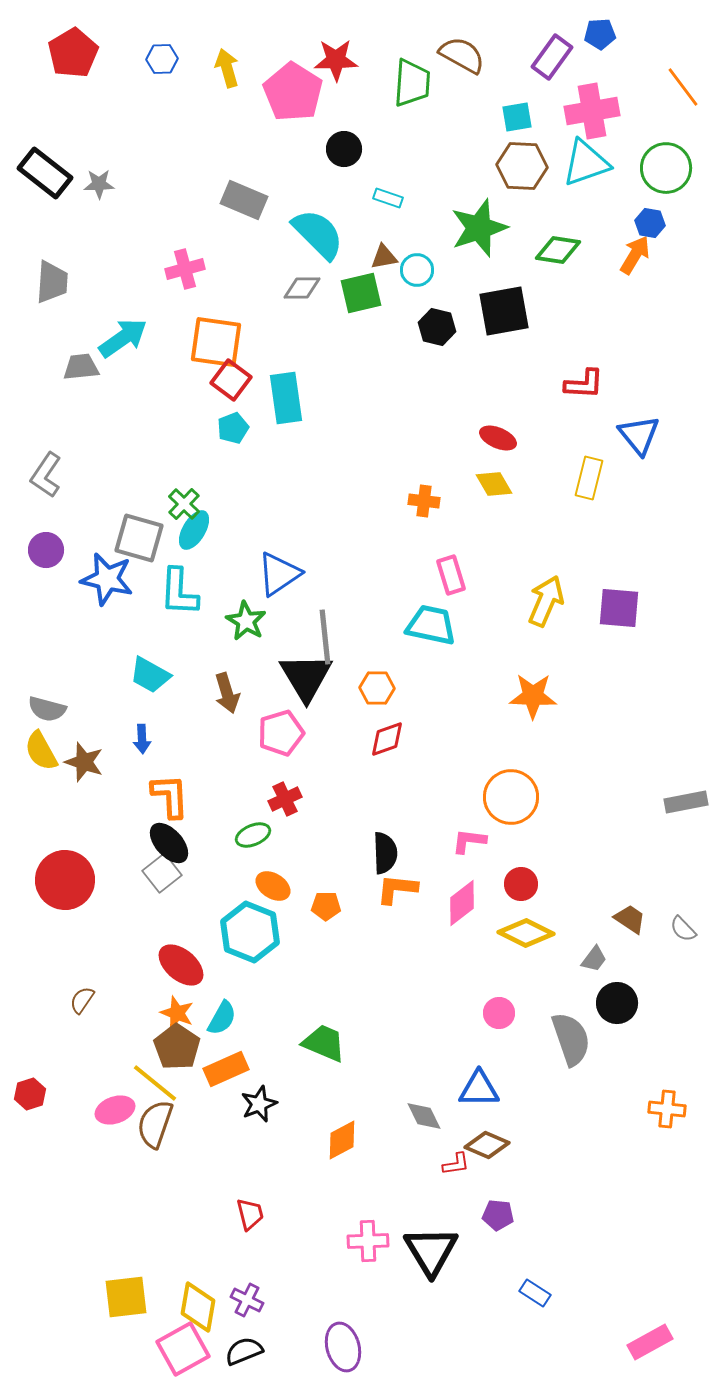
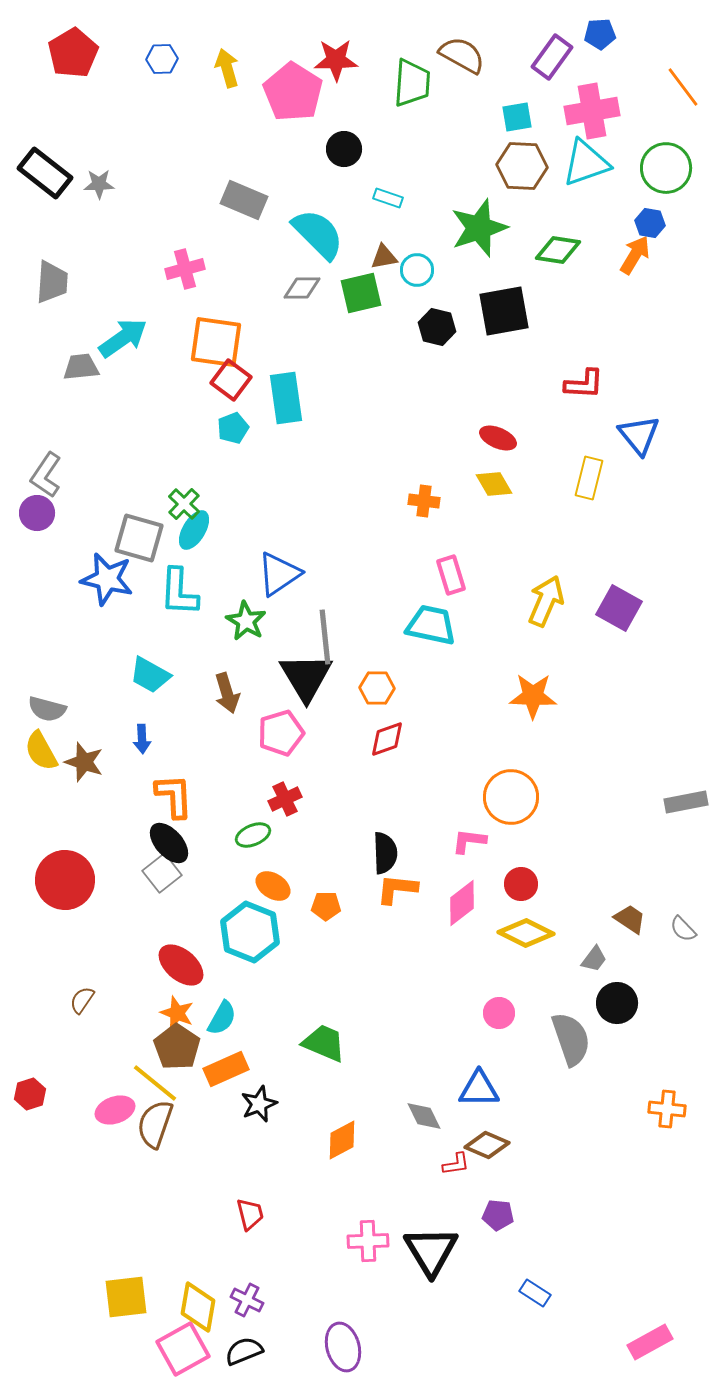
purple circle at (46, 550): moved 9 px left, 37 px up
purple square at (619, 608): rotated 24 degrees clockwise
orange L-shape at (170, 796): moved 4 px right
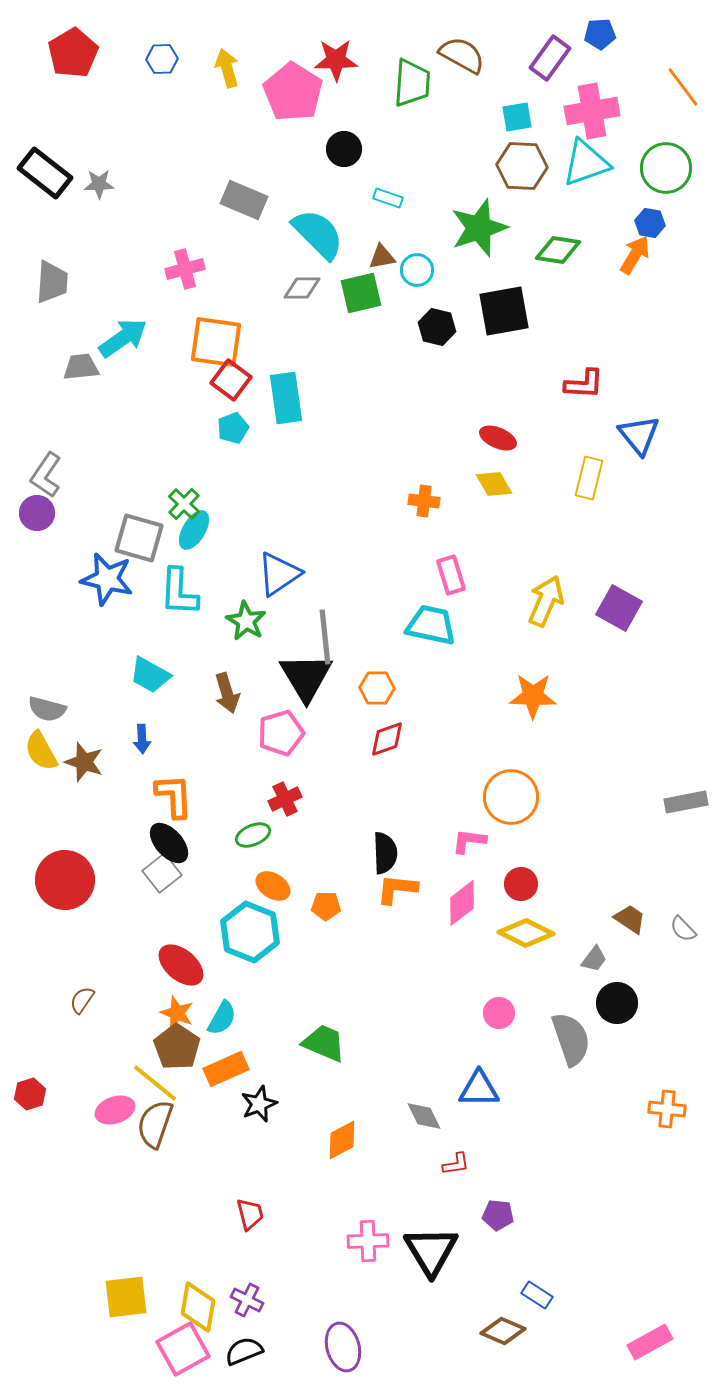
purple rectangle at (552, 57): moved 2 px left, 1 px down
brown triangle at (384, 257): moved 2 px left
brown diamond at (487, 1145): moved 16 px right, 186 px down
blue rectangle at (535, 1293): moved 2 px right, 2 px down
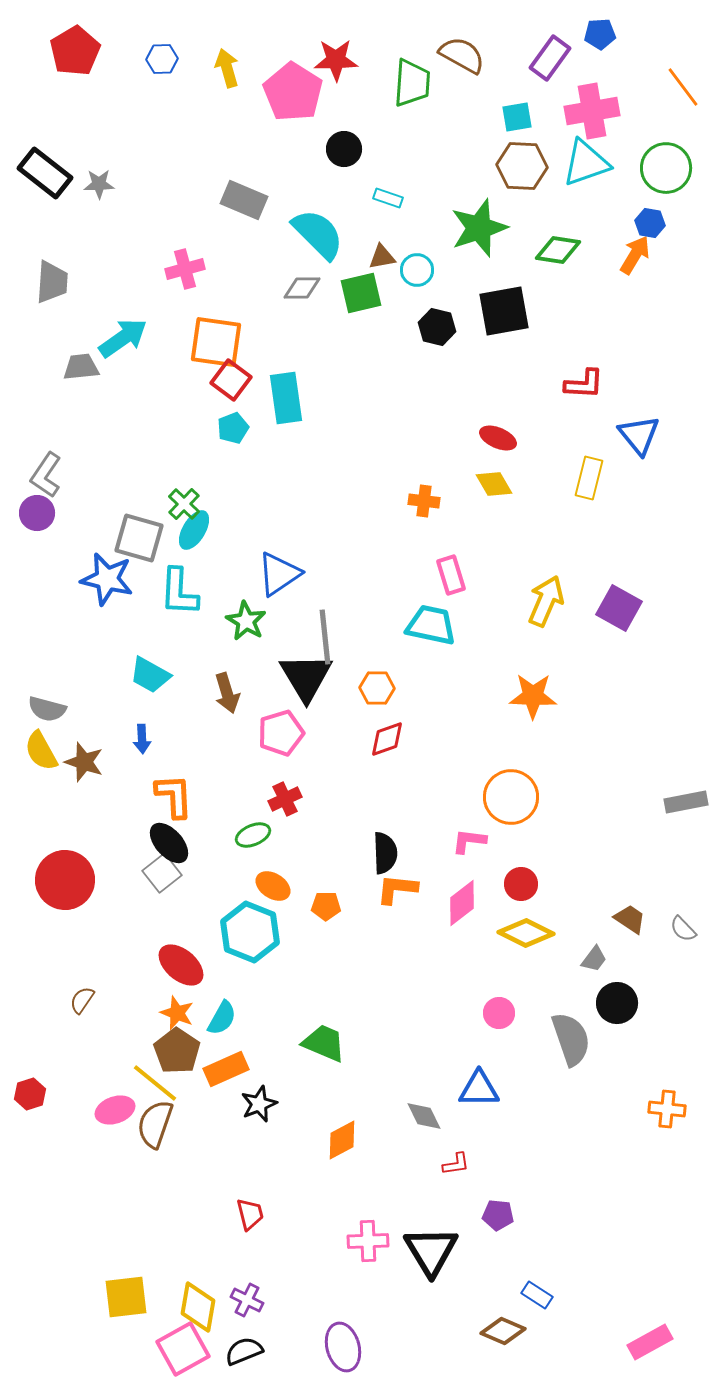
red pentagon at (73, 53): moved 2 px right, 2 px up
brown pentagon at (177, 1047): moved 4 px down
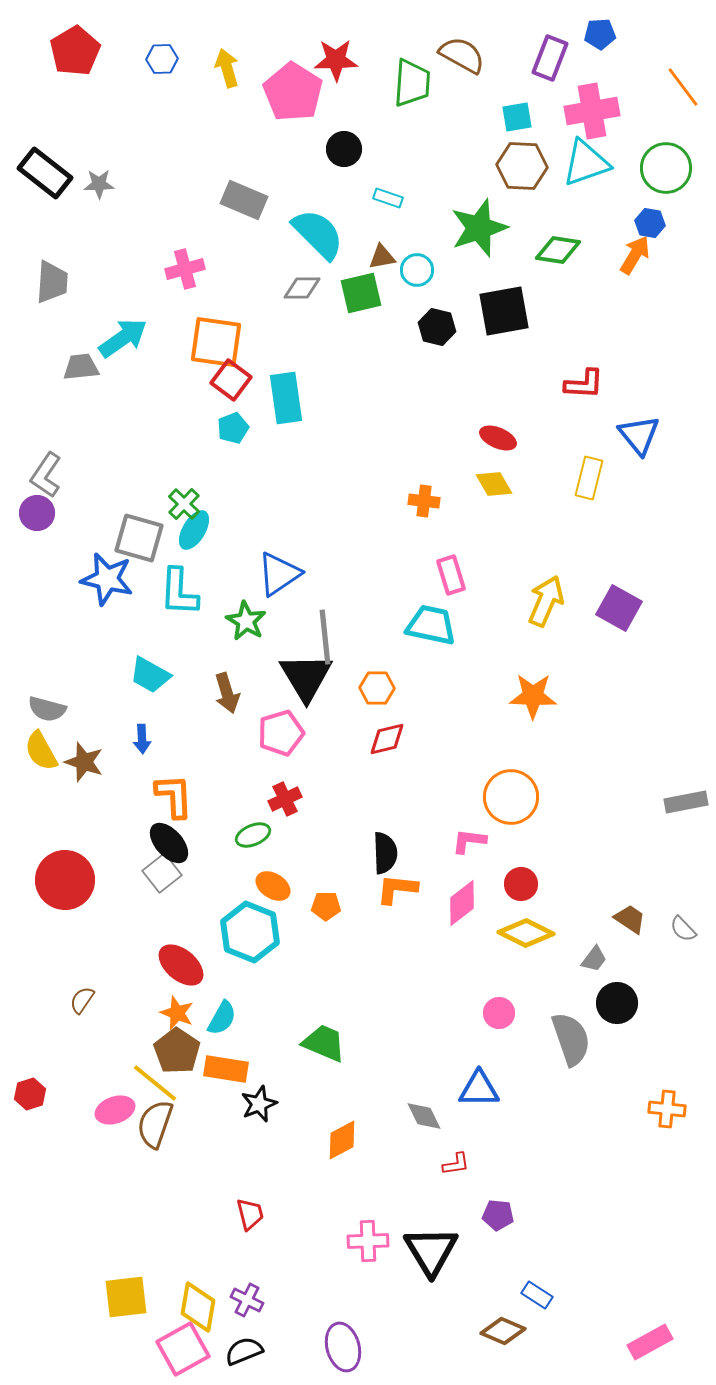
purple rectangle at (550, 58): rotated 15 degrees counterclockwise
red diamond at (387, 739): rotated 6 degrees clockwise
orange rectangle at (226, 1069): rotated 33 degrees clockwise
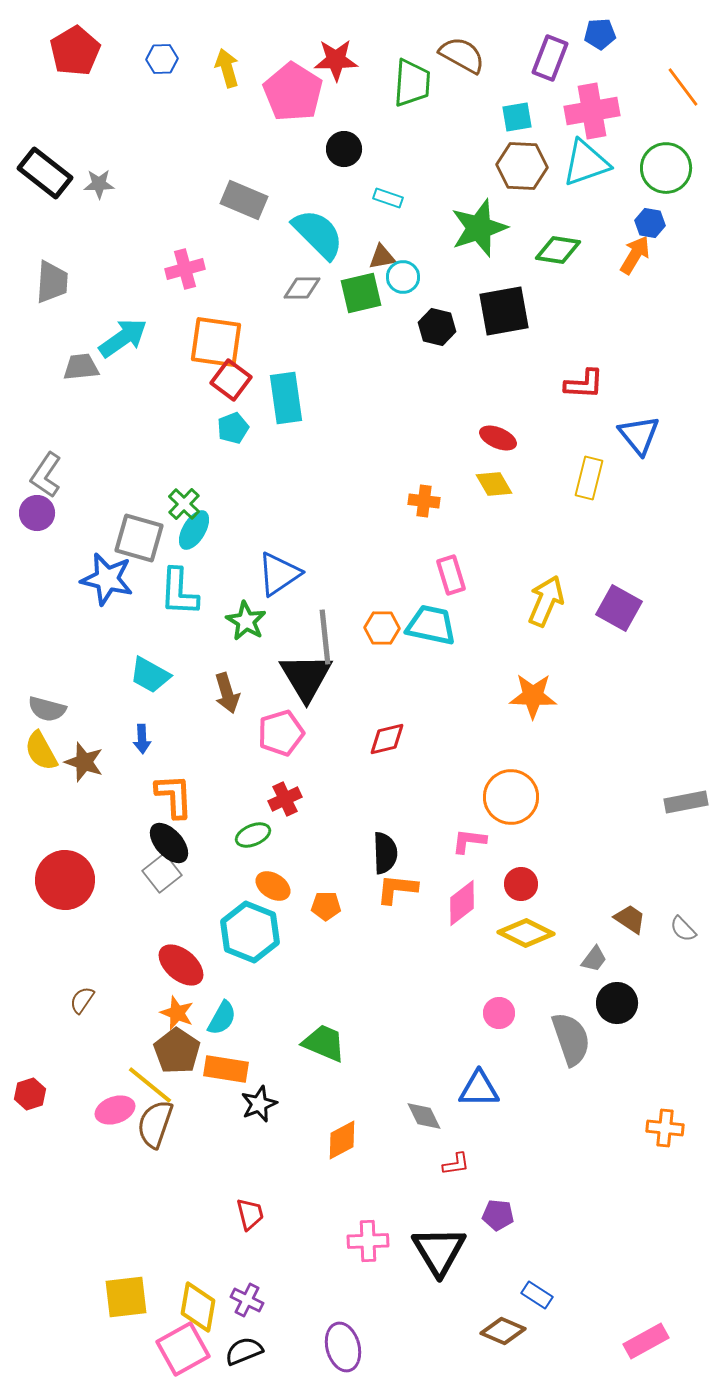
cyan circle at (417, 270): moved 14 px left, 7 px down
orange hexagon at (377, 688): moved 5 px right, 60 px up
yellow line at (155, 1083): moved 5 px left, 2 px down
orange cross at (667, 1109): moved 2 px left, 19 px down
black triangle at (431, 1251): moved 8 px right
pink rectangle at (650, 1342): moved 4 px left, 1 px up
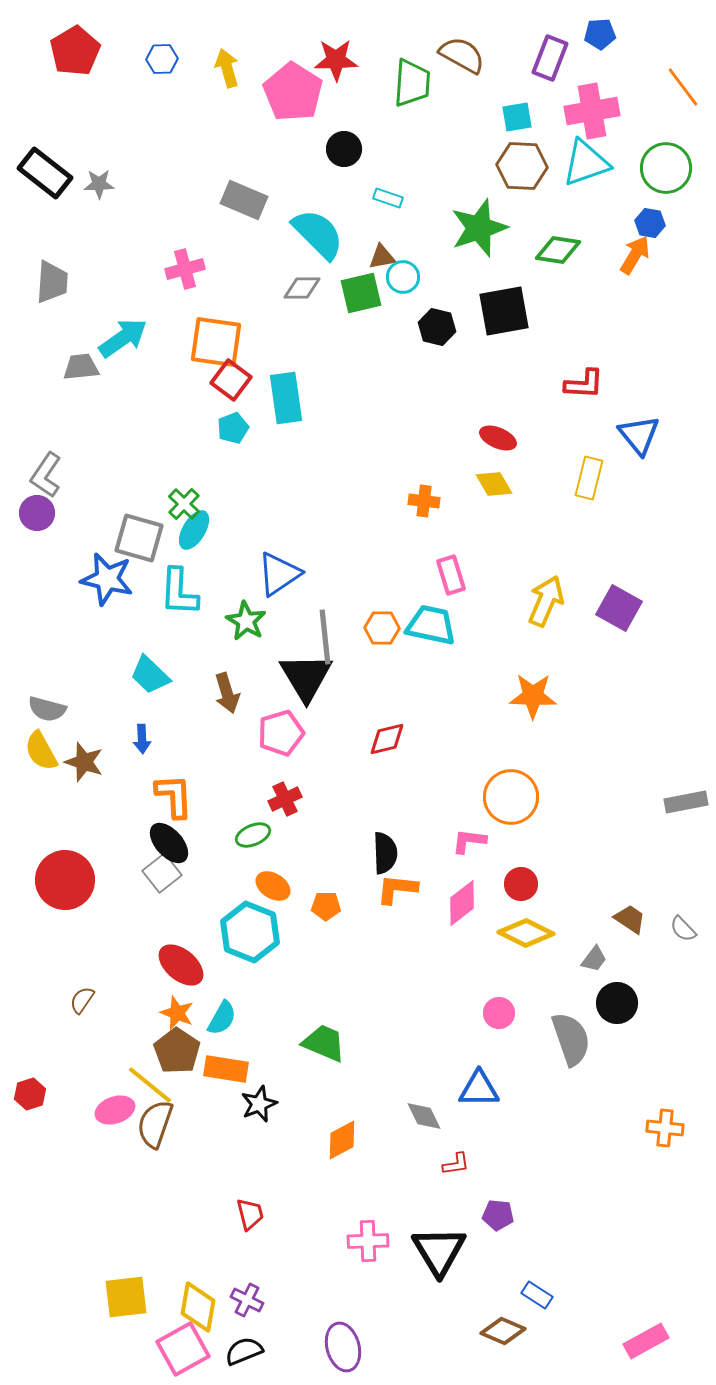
cyan trapezoid at (150, 675): rotated 15 degrees clockwise
